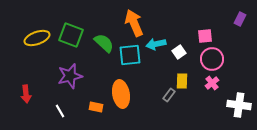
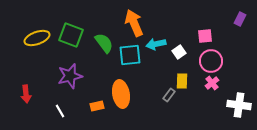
green semicircle: rotated 10 degrees clockwise
pink circle: moved 1 px left, 2 px down
orange rectangle: moved 1 px right, 1 px up; rotated 24 degrees counterclockwise
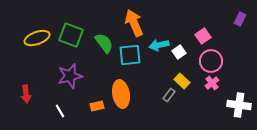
pink square: moved 2 px left; rotated 28 degrees counterclockwise
cyan arrow: moved 3 px right, 1 px down
yellow rectangle: rotated 49 degrees counterclockwise
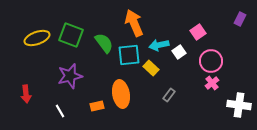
pink square: moved 5 px left, 4 px up
cyan square: moved 1 px left
yellow rectangle: moved 31 px left, 13 px up
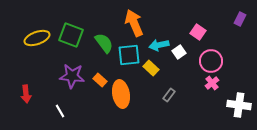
pink square: rotated 21 degrees counterclockwise
purple star: moved 2 px right; rotated 20 degrees clockwise
orange rectangle: moved 3 px right, 26 px up; rotated 56 degrees clockwise
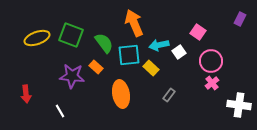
orange rectangle: moved 4 px left, 13 px up
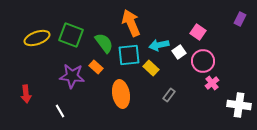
orange arrow: moved 3 px left
pink circle: moved 8 px left
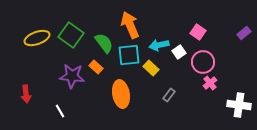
purple rectangle: moved 4 px right, 14 px down; rotated 24 degrees clockwise
orange arrow: moved 1 px left, 2 px down
green square: rotated 15 degrees clockwise
pink circle: moved 1 px down
pink cross: moved 2 px left
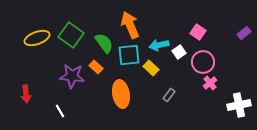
white cross: rotated 20 degrees counterclockwise
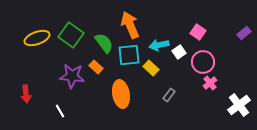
white cross: rotated 25 degrees counterclockwise
